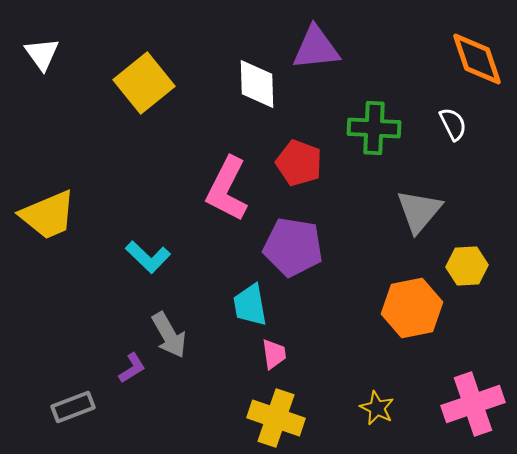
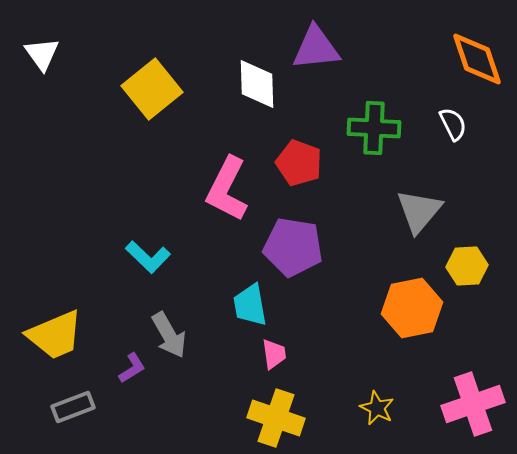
yellow square: moved 8 px right, 6 px down
yellow trapezoid: moved 7 px right, 120 px down
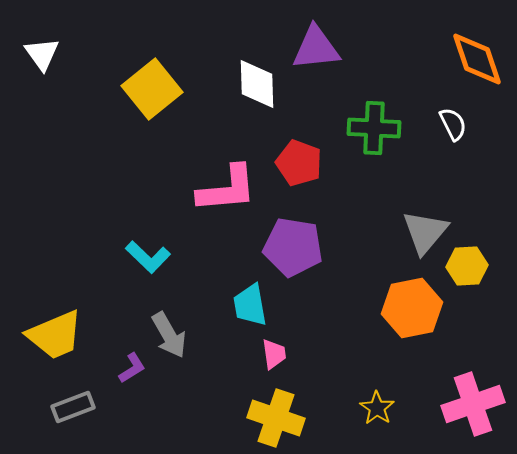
pink L-shape: rotated 122 degrees counterclockwise
gray triangle: moved 6 px right, 21 px down
yellow star: rotated 8 degrees clockwise
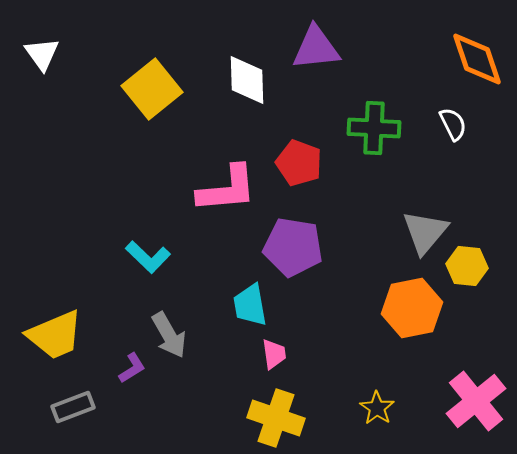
white diamond: moved 10 px left, 4 px up
yellow hexagon: rotated 9 degrees clockwise
pink cross: moved 3 px right, 3 px up; rotated 20 degrees counterclockwise
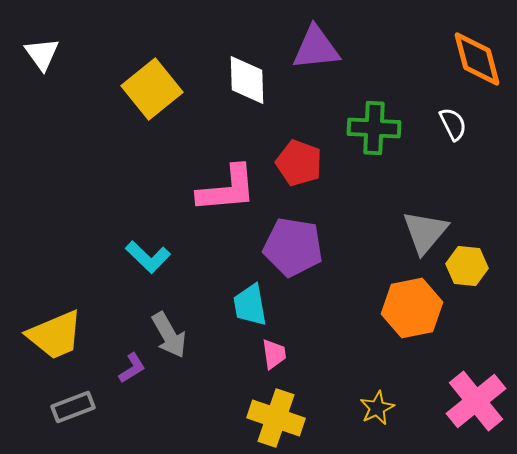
orange diamond: rotated 4 degrees clockwise
yellow star: rotated 12 degrees clockwise
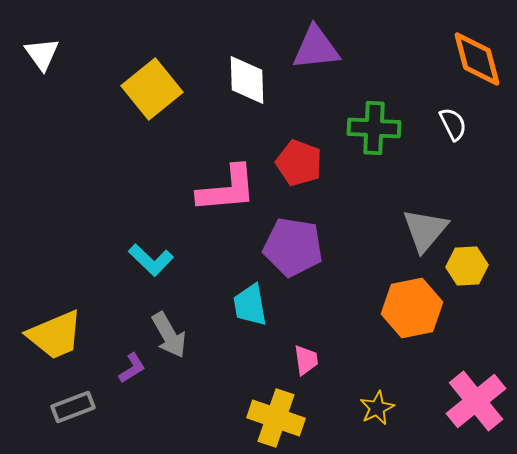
gray triangle: moved 2 px up
cyan L-shape: moved 3 px right, 3 px down
yellow hexagon: rotated 9 degrees counterclockwise
pink trapezoid: moved 32 px right, 6 px down
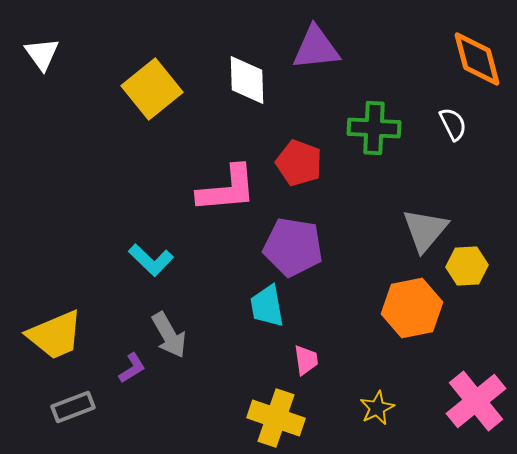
cyan trapezoid: moved 17 px right, 1 px down
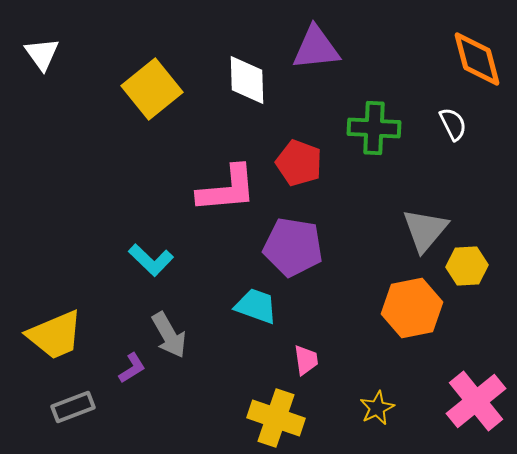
cyan trapezoid: moved 11 px left; rotated 120 degrees clockwise
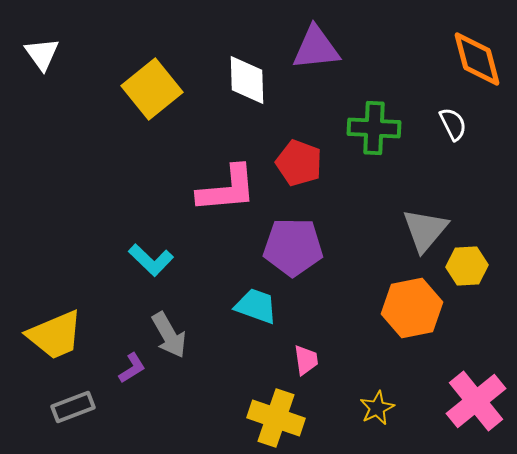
purple pentagon: rotated 8 degrees counterclockwise
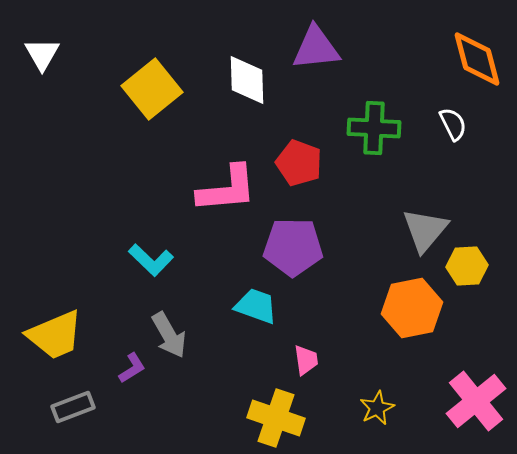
white triangle: rotated 6 degrees clockwise
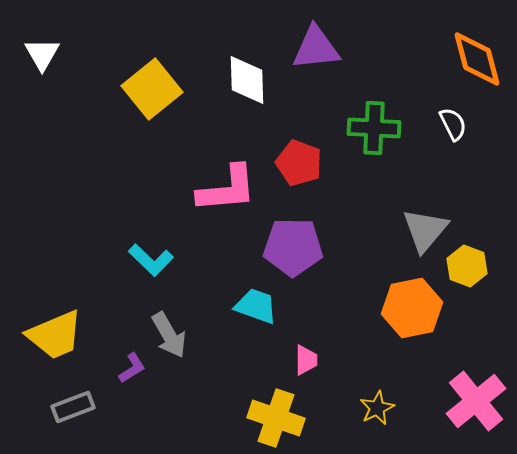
yellow hexagon: rotated 24 degrees clockwise
pink trapezoid: rotated 8 degrees clockwise
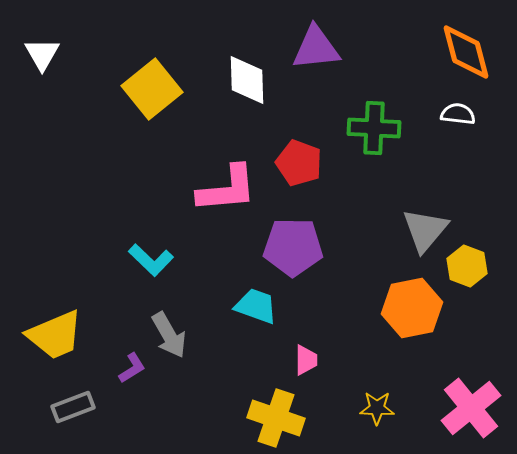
orange diamond: moved 11 px left, 7 px up
white semicircle: moved 5 px right, 10 px up; rotated 56 degrees counterclockwise
pink cross: moved 5 px left, 7 px down
yellow star: rotated 28 degrees clockwise
